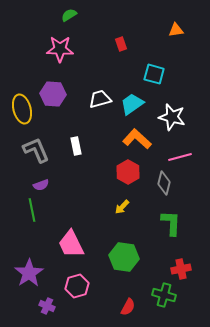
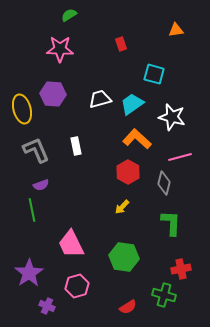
red semicircle: rotated 30 degrees clockwise
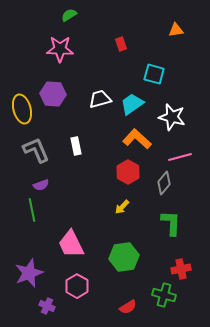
gray diamond: rotated 25 degrees clockwise
green hexagon: rotated 16 degrees counterclockwise
purple star: rotated 12 degrees clockwise
pink hexagon: rotated 15 degrees counterclockwise
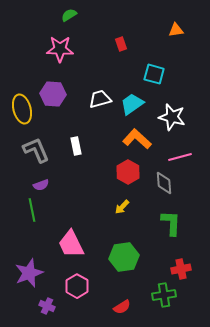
gray diamond: rotated 45 degrees counterclockwise
green cross: rotated 25 degrees counterclockwise
red semicircle: moved 6 px left
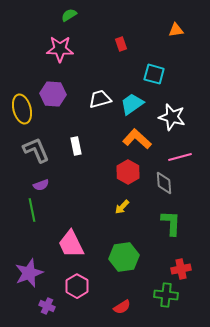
green cross: moved 2 px right; rotated 15 degrees clockwise
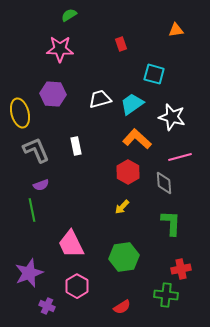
yellow ellipse: moved 2 px left, 4 px down
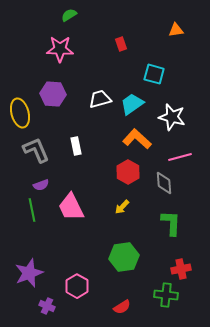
pink trapezoid: moved 37 px up
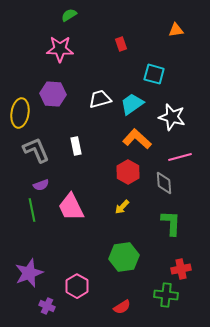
yellow ellipse: rotated 24 degrees clockwise
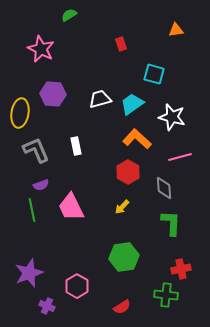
pink star: moved 19 px left; rotated 24 degrees clockwise
gray diamond: moved 5 px down
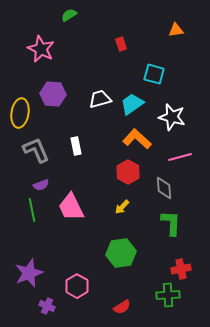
green hexagon: moved 3 px left, 4 px up
green cross: moved 2 px right; rotated 10 degrees counterclockwise
